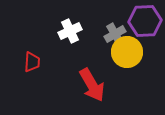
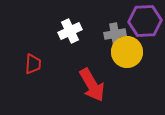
gray cross: rotated 20 degrees clockwise
red trapezoid: moved 1 px right, 2 px down
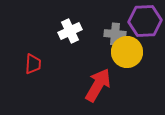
gray cross: rotated 15 degrees clockwise
red arrow: moved 6 px right; rotated 120 degrees counterclockwise
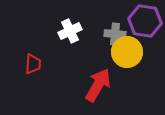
purple hexagon: rotated 12 degrees clockwise
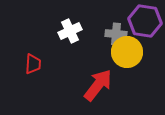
gray cross: moved 1 px right
red arrow: rotated 8 degrees clockwise
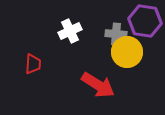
red arrow: rotated 84 degrees clockwise
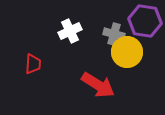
gray cross: moved 2 px left; rotated 10 degrees clockwise
